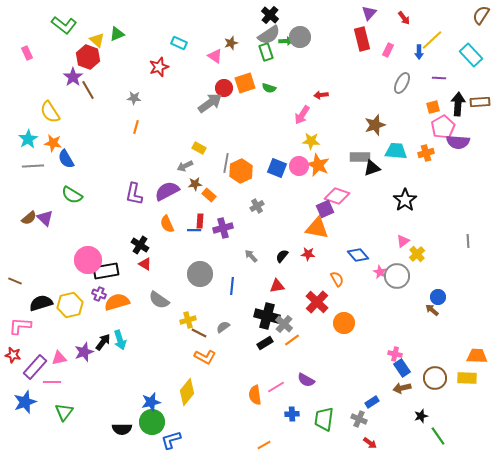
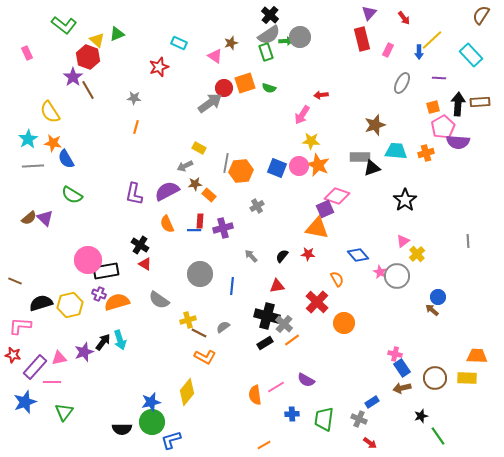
orange hexagon at (241, 171): rotated 20 degrees clockwise
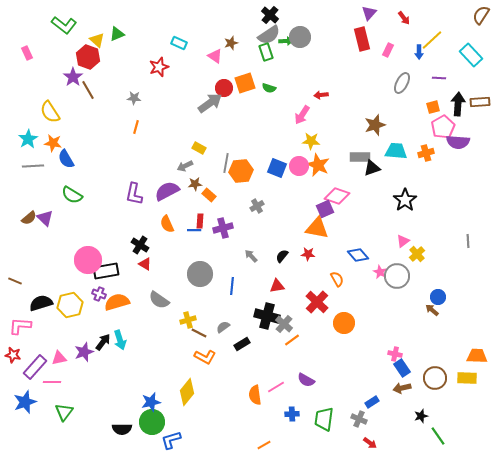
black rectangle at (265, 343): moved 23 px left, 1 px down
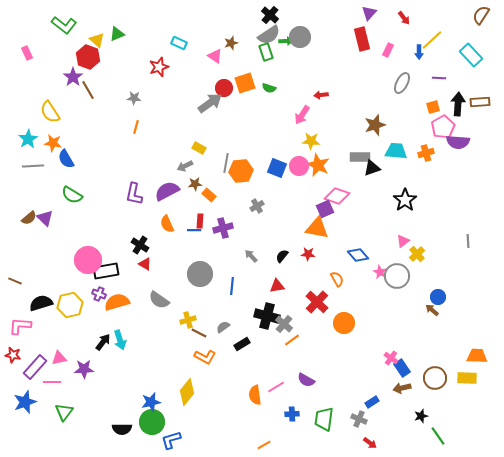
purple star at (84, 352): moved 17 px down; rotated 18 degrees clockwise
pink cross at (395, 354): moved 4 px left, 4 px down; rotated 24 degrees clockwise
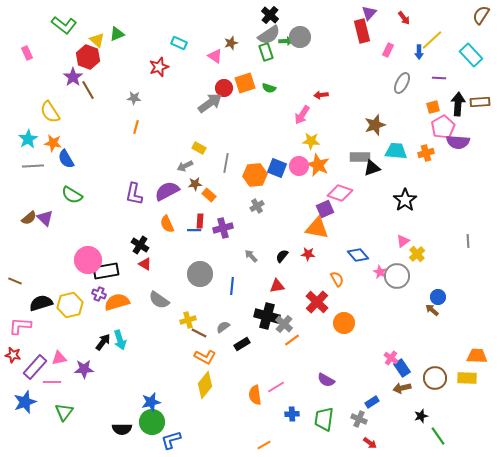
red rectangle at (362, 39): moved 8 px up
orange hexagon at (241, 171): moved 14 px right, 4 px down
pink diamond at (337, 196): moved 3 px right, 3 px up
purple semicircle at (306, 380): moved 20 px right
yellow diamond at (187, 392): moved 18 px right, 7 px up
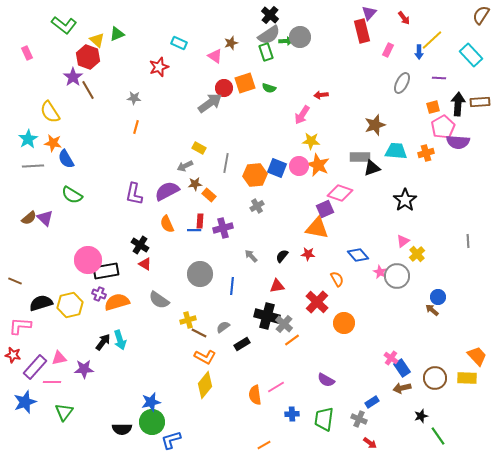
orange trapezoid at (477, 356): rotated 45 degrees clockwise
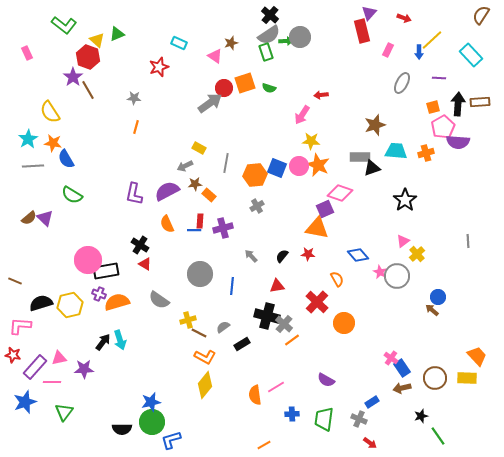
red arrow at (404, 18): rotated 32 degrees counterclockwise
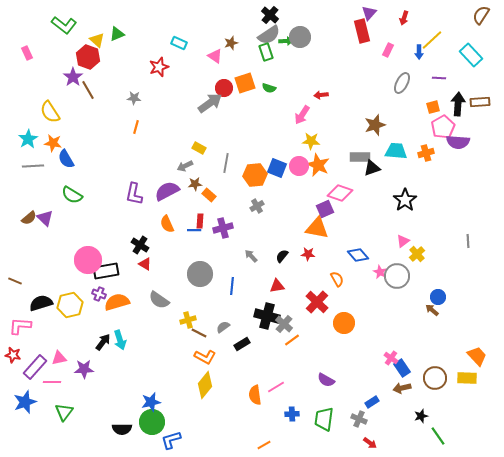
red arrow at (404, 18): rotated 88 degrees clockwise
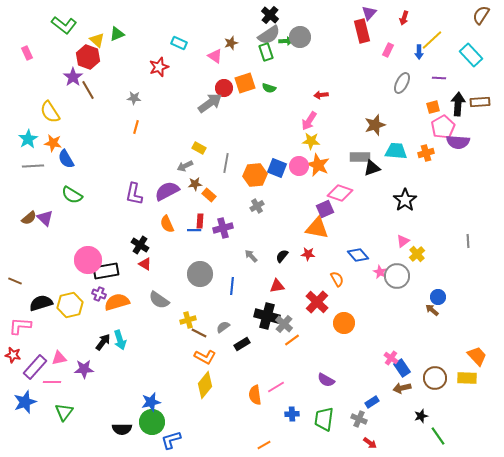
pink arrow at (302, 115): moved 7 px right, 6 px down
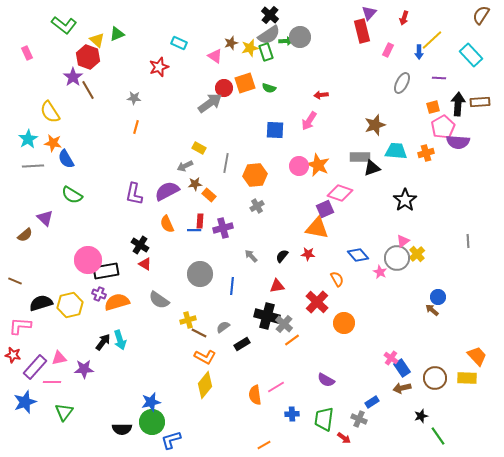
yellow star at (311, 141): moved 61 px left, 93 px up; rotated 18 degrees counterclockwise
blue square at (277, 168): moved 2 px left, 38 px up; rotated 18 degrees counterclockwise
brown semicircle at (29, 218): moved 4 px left, 17 px down
gray circle at (397, 276): moved 18 px up
red arrow at (370, 443): moved 26 px left, 5 px up
